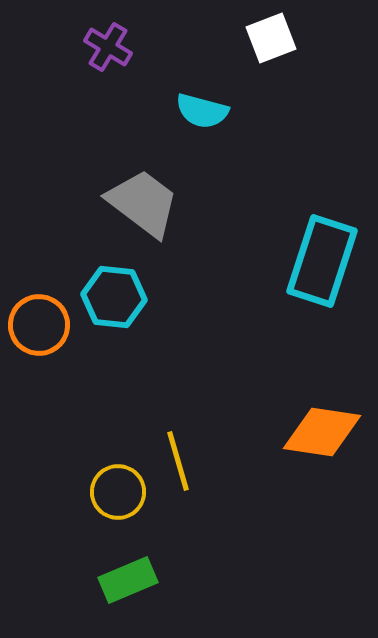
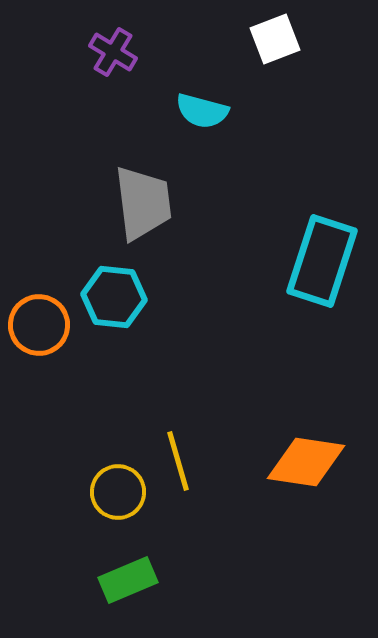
white square: moved 4 px right, 1 px down
purple cross: moved 5 px right, 5 px down
gray trapezoid: rotated 46 degrees clockwise
orange diamond: moved 16 px left, 30 px down
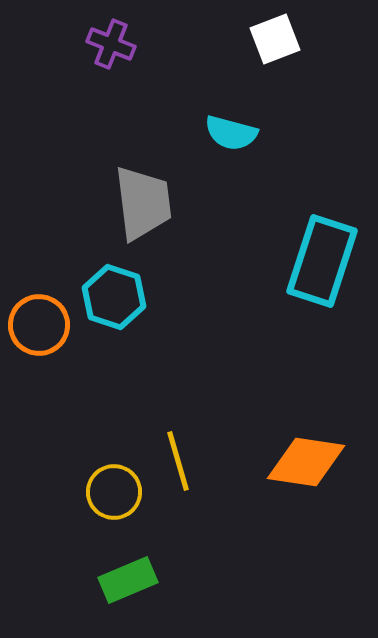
purple cross: moved 2 px left, 8 px up; rotated 9 degrees counterclockwise
cyan semicircle: moved 29 px right, 22 px down
cyan hexagon: rotated 12 degrees clockwise
yellow circle: moved 4 px left
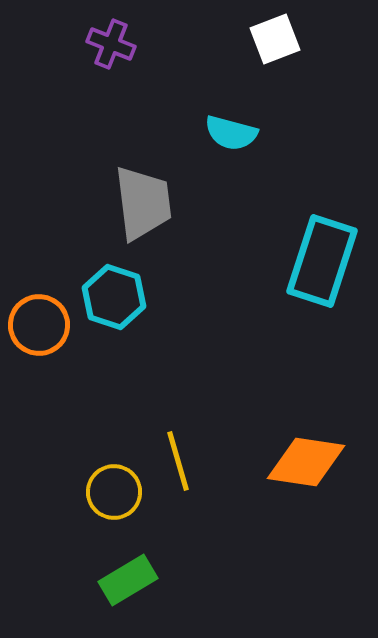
green rectangle: rotated 8 degrees counterclockwise
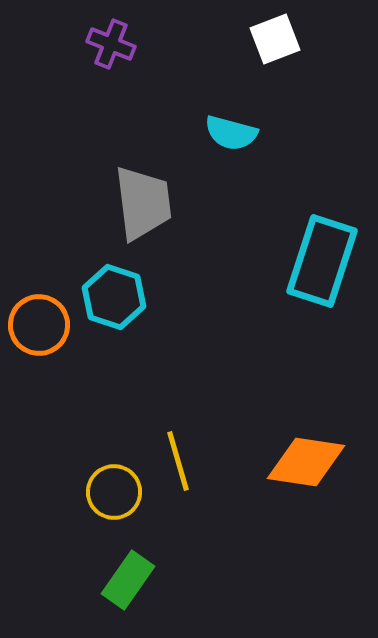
green rectangle: rotated 24 degrees counterclockwise
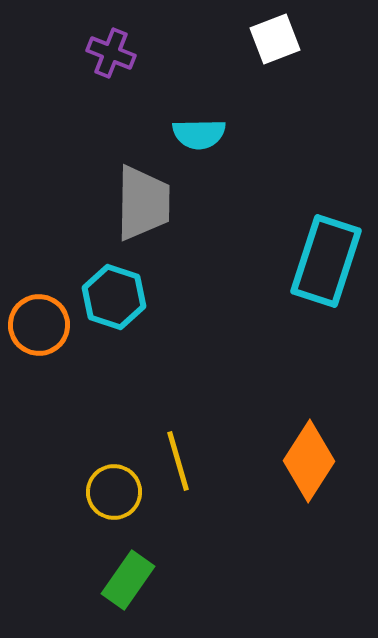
purple cross: moved 9 px down
cyan semicircle: moved 32 px left, 1 px down; rotated 16 degrees counterclockwise
gray trapezoid: rotated 8 degrees clockwise
cyan rectangle: moved 4 px right
orange diamond: moved 3 px right, 1 px up; rotated 66 degrees counterclockwise
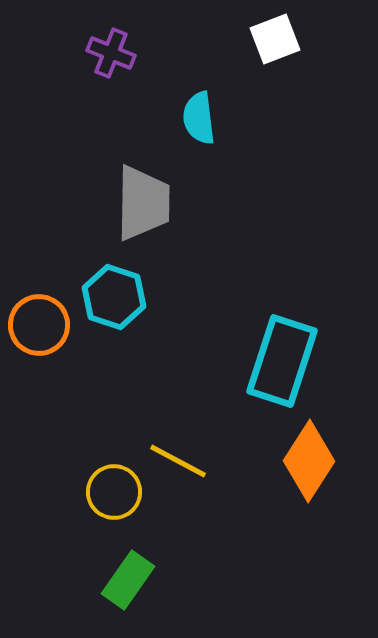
cyan semicircle: moved 16 px up; rotated 84 degrees clockwise
cyan rectangle: moved 44 px left, 100 px down
yellow line: rotated 46 degrees counterclockwise
